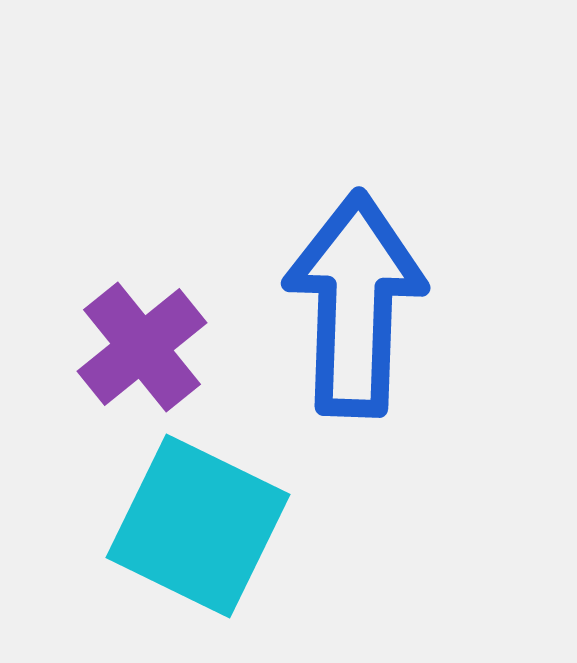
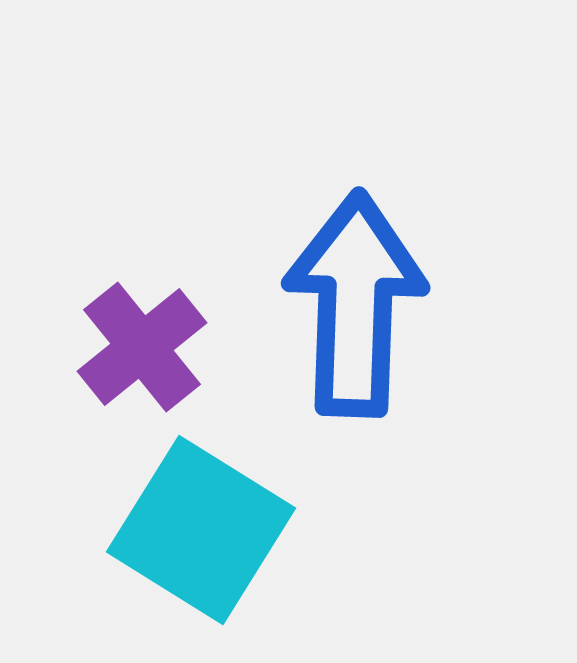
cyan square: moved 3 px right, 4 px down; rotated 6 degrees clockwise
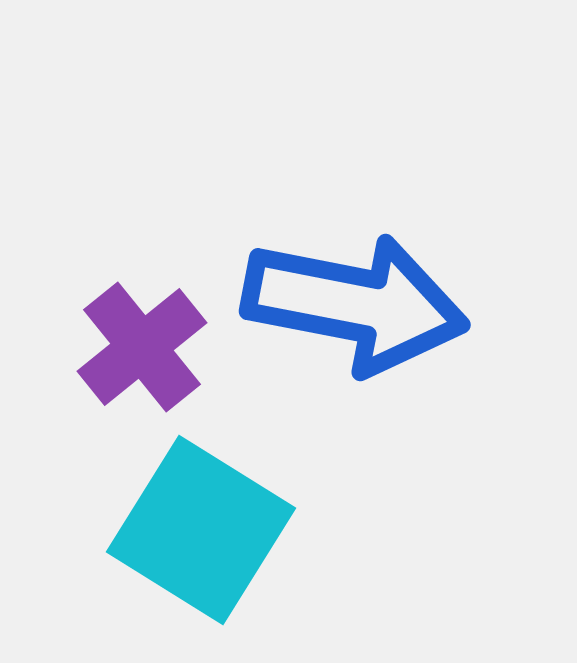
blue arrow: rotated 99 degrees clockwise
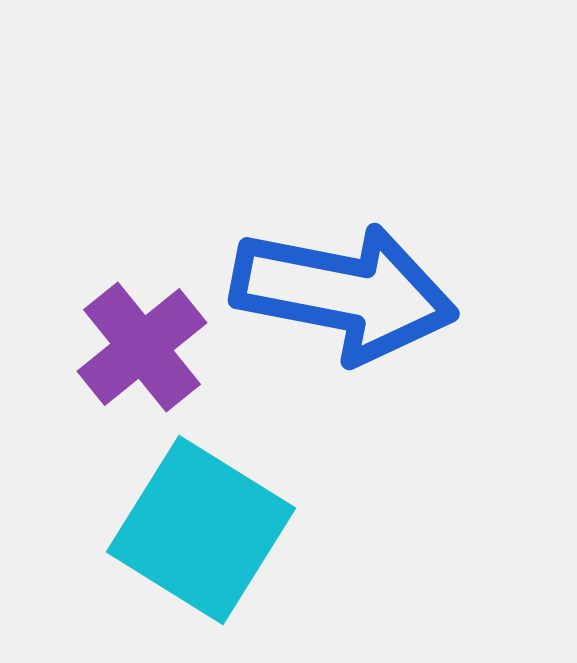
blue arrow: moved 11 px left, 11 px up
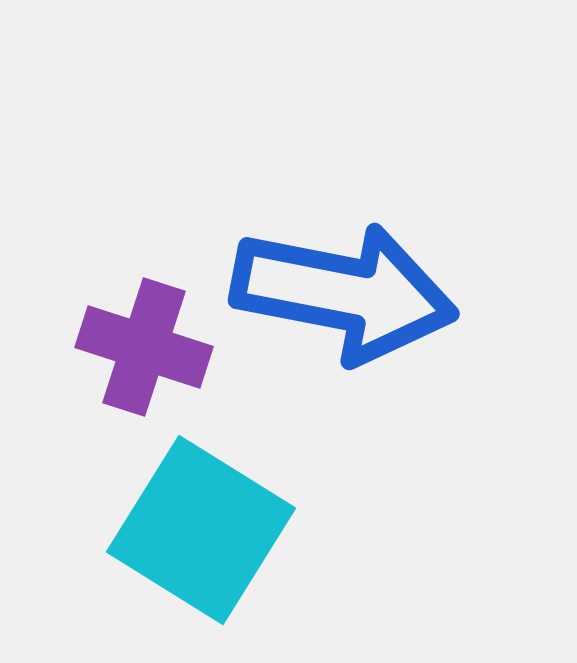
purple cross: moved 2 px right; rotated 33 degrees counterclockwise
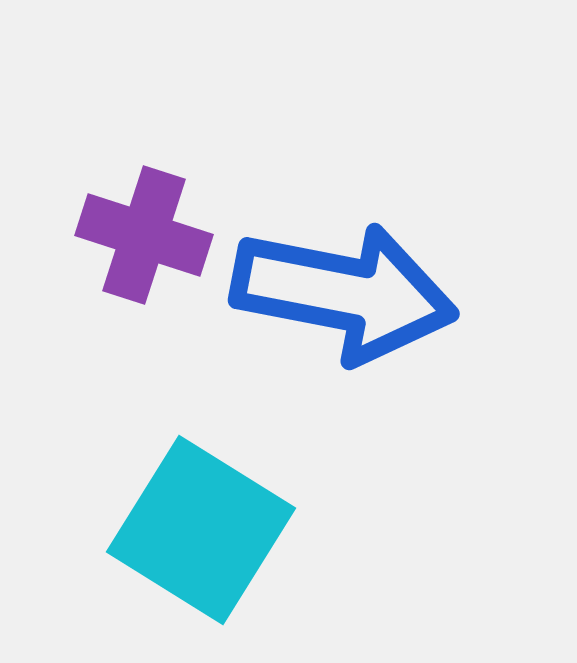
purple cross: moved 112 px up
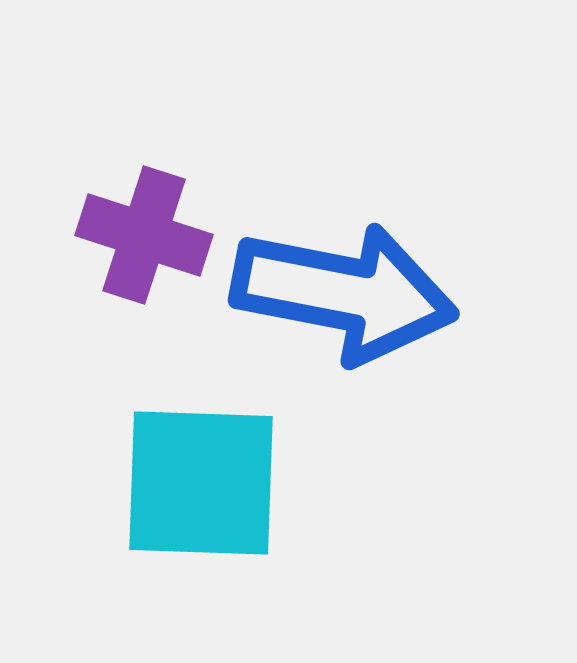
cyan square: moved 47 px up; rotated 30 degrees counterclockwise
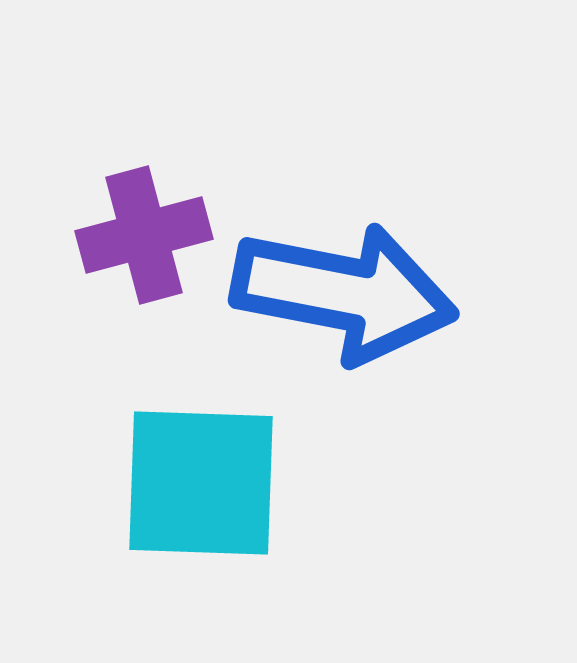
purple cross: rotated 33 degrees counterclockwise
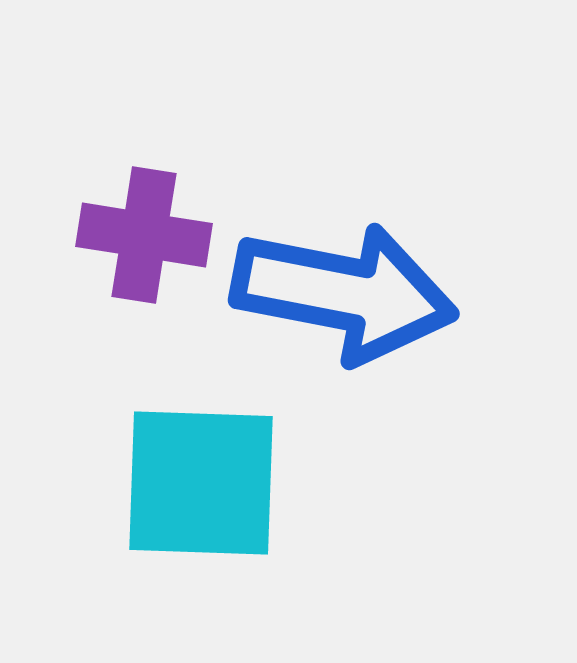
purple cross: rotated 24 degrees clockwise
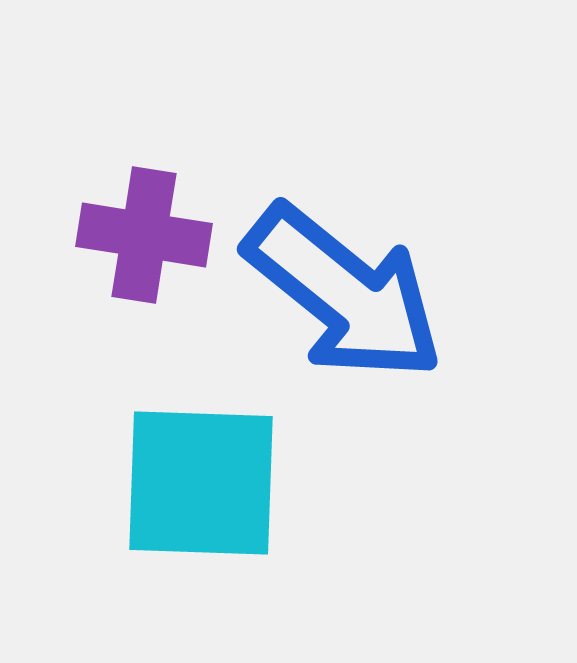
blue arrow: rotated 28 degrees clockwise
